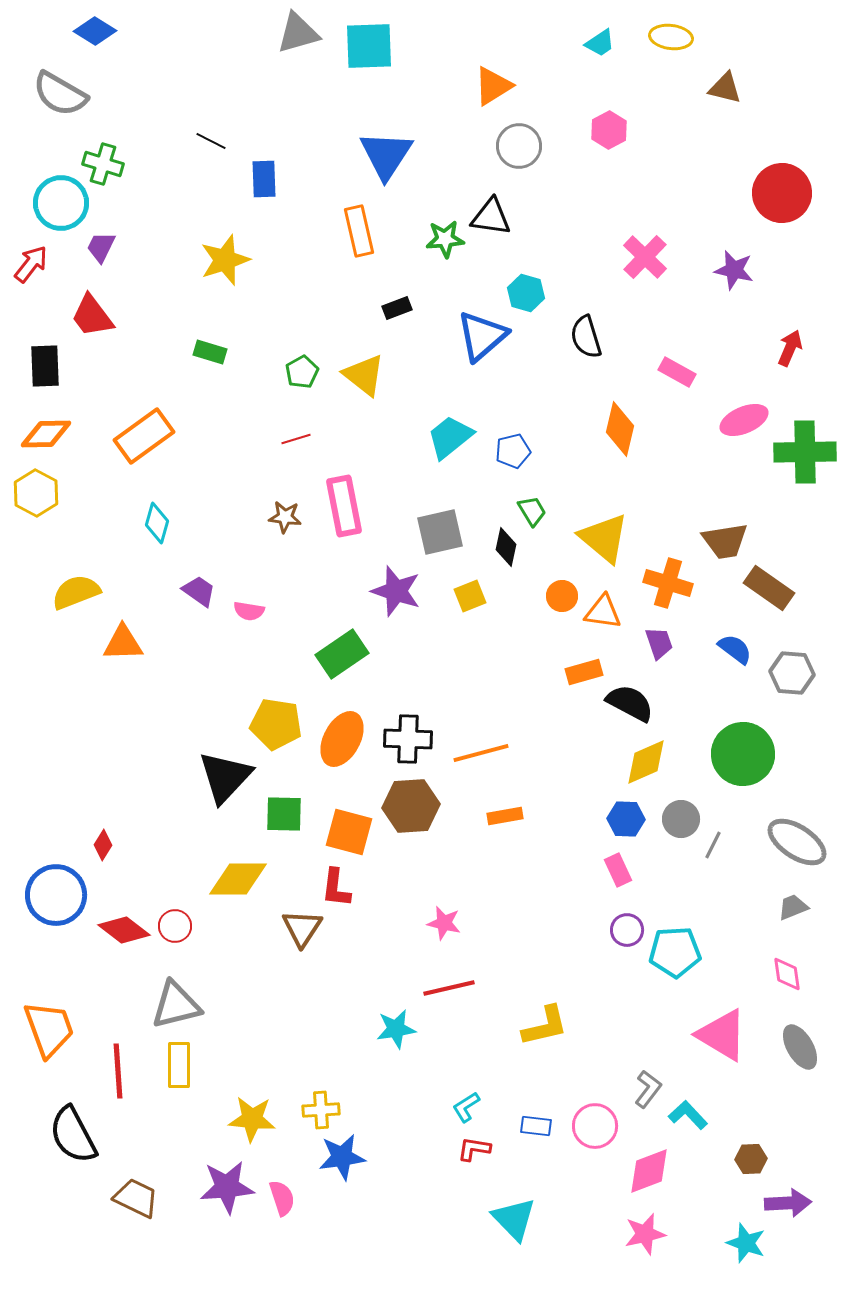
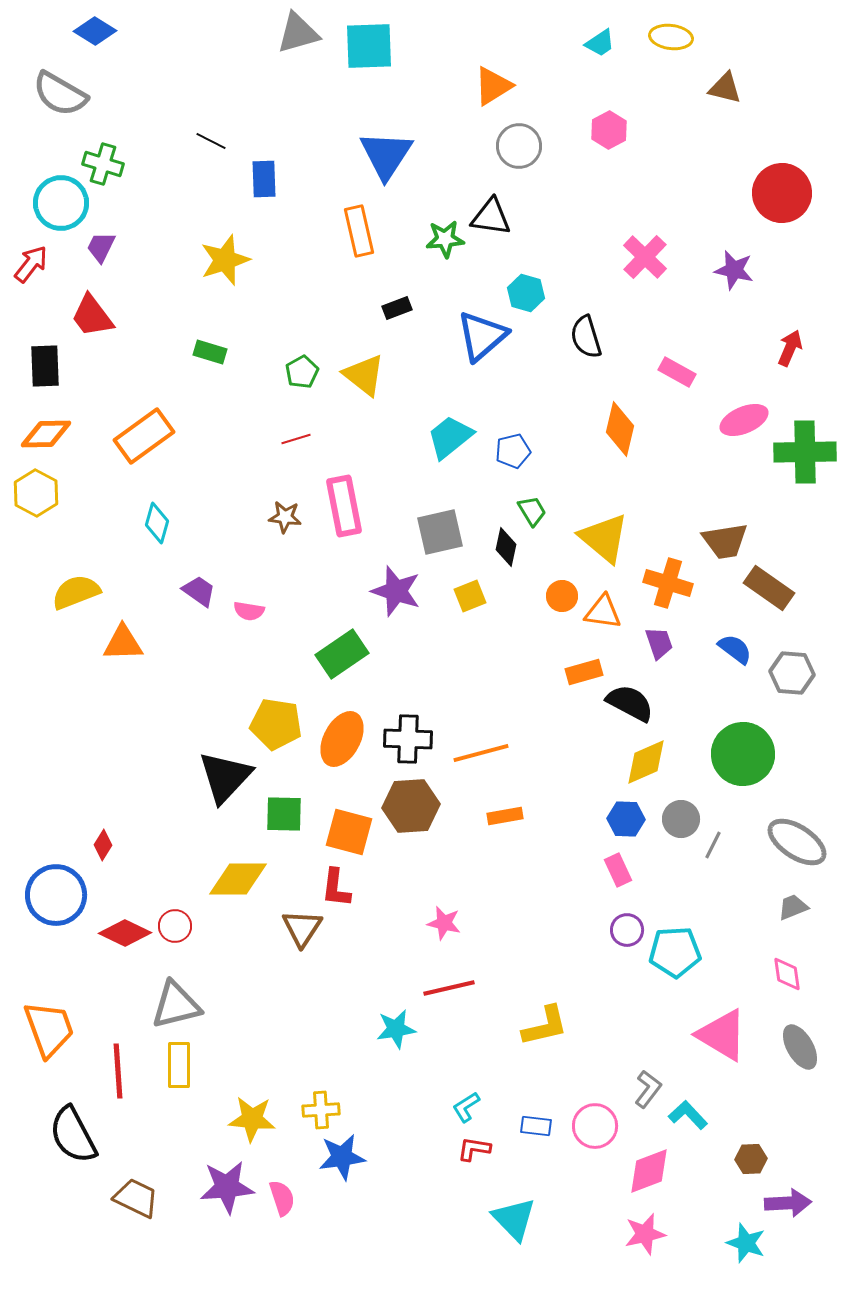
red diamond at (124, 930): moved 1 px right, 3 px down; rotated 12 degrees counterclockwise
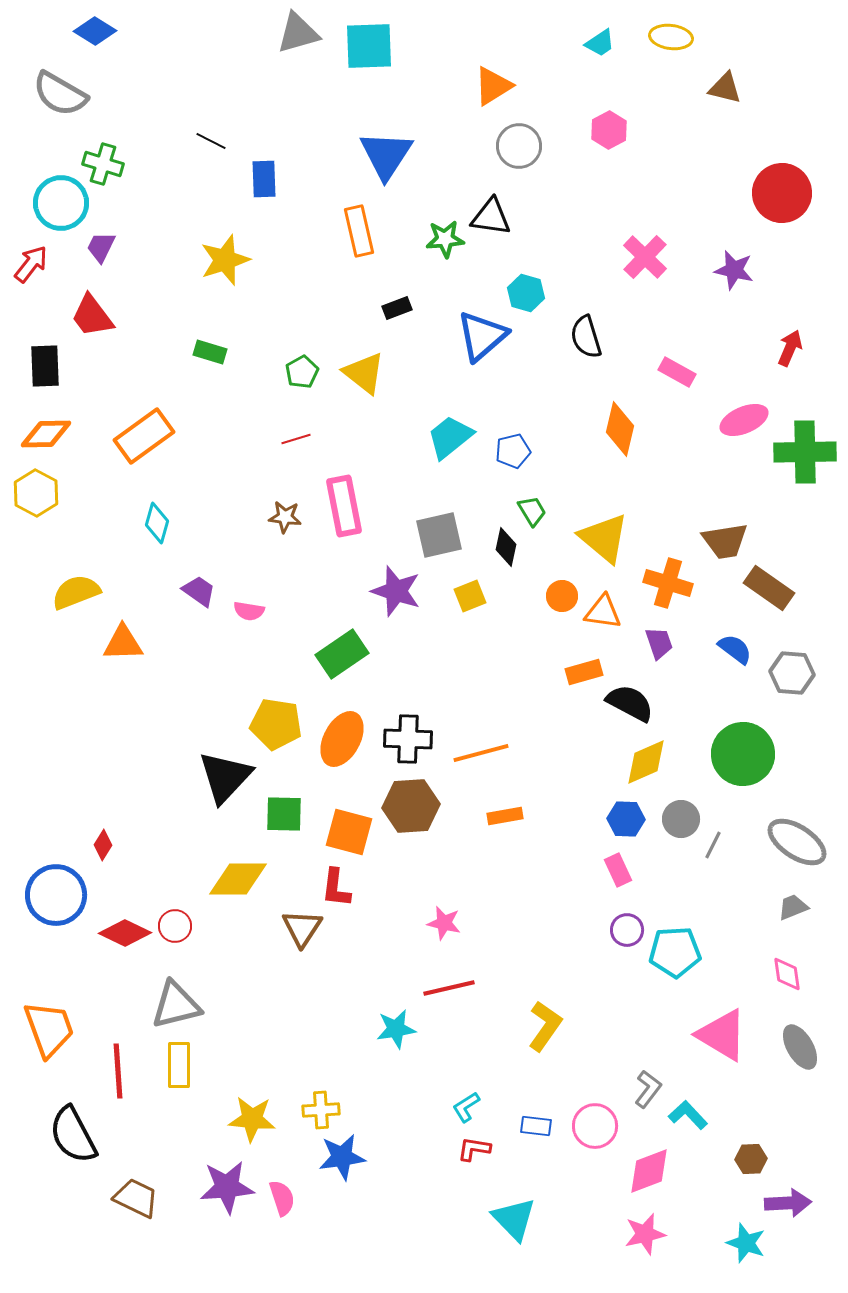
yellow triangle at (364, 375): moved 2 px up
gray square at (440, 532): moved 1 px left, 3 px down
yellow L-shape at (545, 1026): rotated 42 degrees counterclockwise
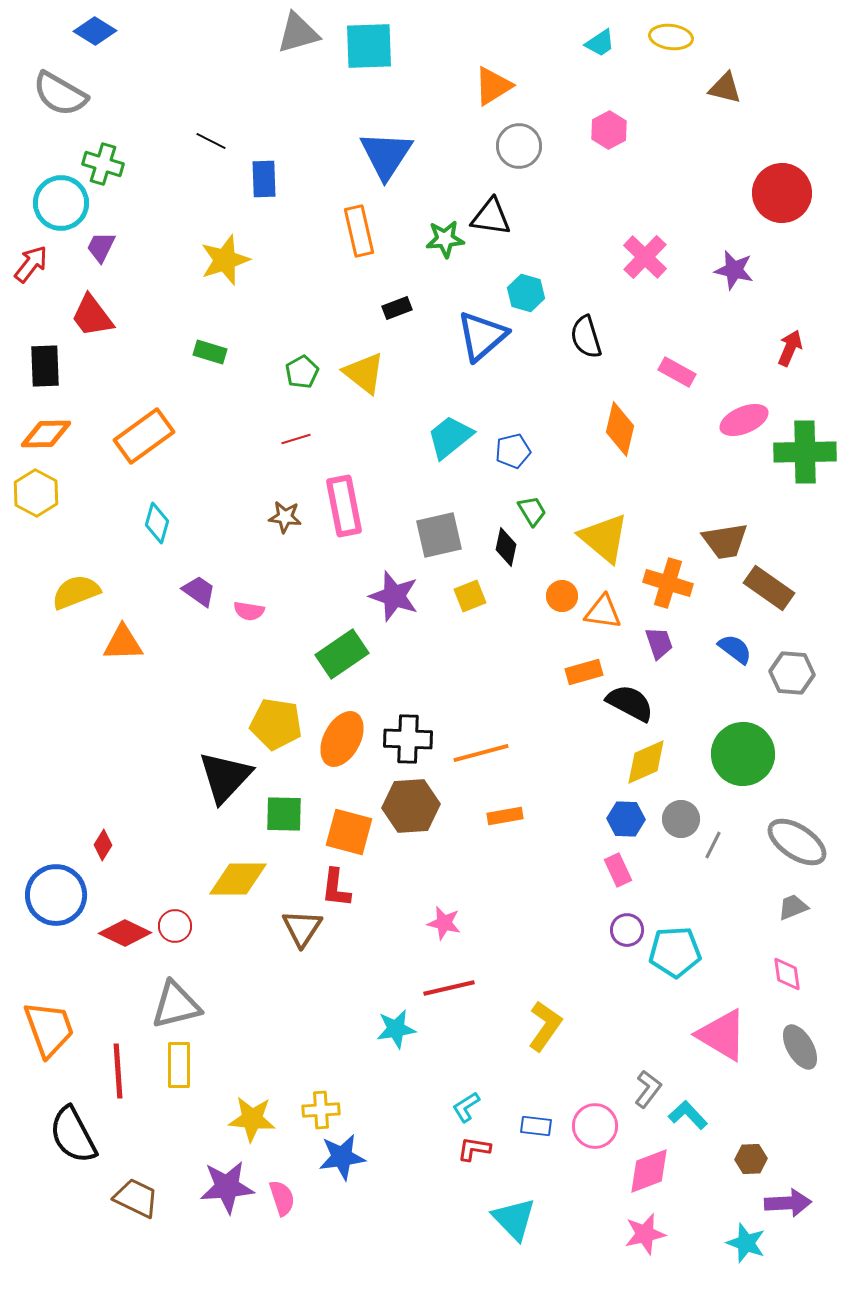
purple star at (396, 591): moved 2 px left, 5 px down
